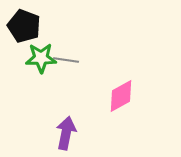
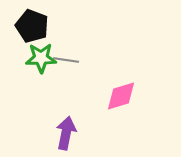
black pentagon: moved 8 px right
pink diamond: rotated 12 degrees clockwise
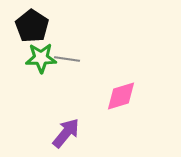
black pentagon: rotated 12 degrees clockwise
gray line: moved 1 px right, 1 px up
purple arrow: rotated 28 degrees clockwise
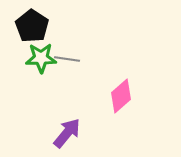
pink diamond: rotated 24 degrees counterclockwise
purple arrow: moved 1 px right
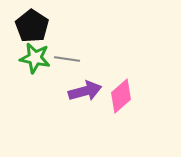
green star: moved 6 px left; rotated 12 degrees clockwise
purple arrow: moved 18 px right, 42 px up; rotated 36 degrees clockwise
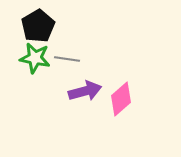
black pentagon: moved 6 px right; rotated 8 degrees clockwise
pink diamond: moved 3 px down
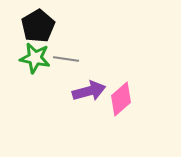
gray line: moved 1 px left
purple arrow: moved 4 px right
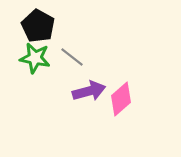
black pentagon: rotated 12 degrees counterclockwise
gray line: moved 6 px right, 2 px up; rotated 30 degrees clockwise
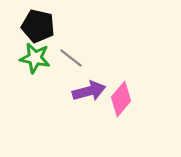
black pentagon: rotated 16 degrees counterclockwise
gray line: moved 1 px left, 1 px down
pink diamond: rotated 8 degrees counterclockwise
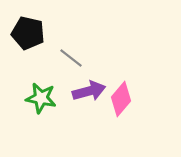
black pentagon: moved 10 px left, 7 px down
green star: moved 6 px right, 40 px down
